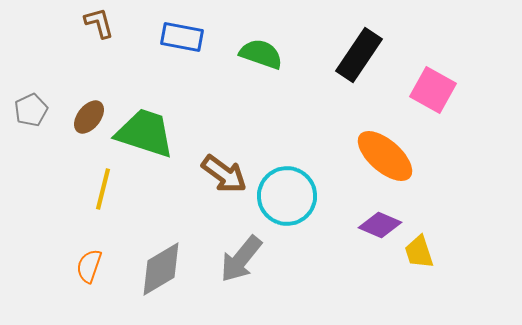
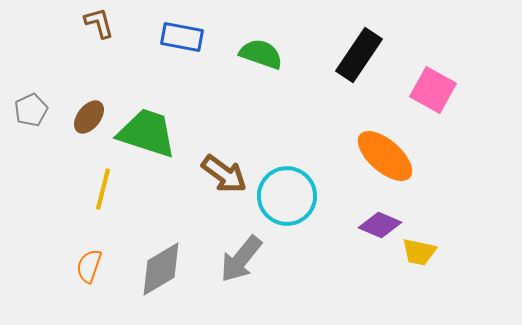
green trapezoid: moved 2 px right
yellow trapezoid: rotated 60 degrees counterclockwise
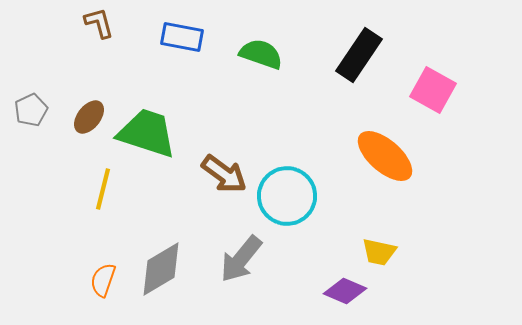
purple diamond: moved 35 px left, 66 px down
yellow trapezoid: moved 40 px left
orange semicircle: moved 14 px right, 14 px down
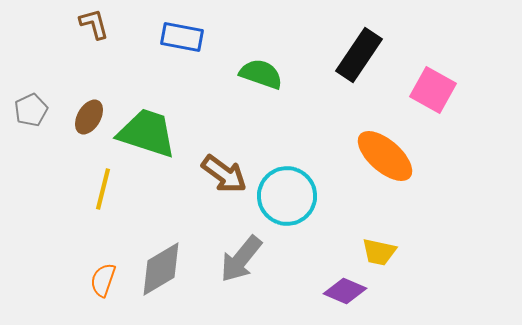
brown L-shape: moved 5 px left, 1 px down
green semicircle: moved 20 px down
brown ellipse: rotated 8 degrees counterclockwise
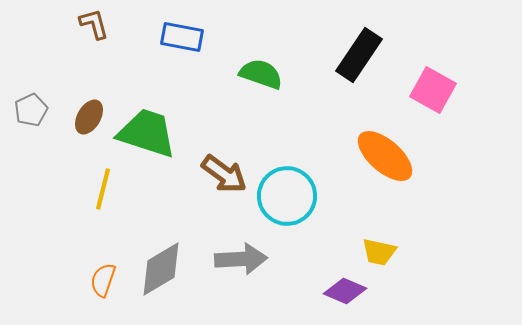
gray arrow: rotated 132 degrees counterclockwise
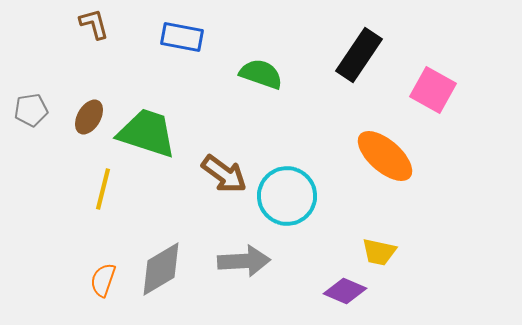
gray pentagon: rotated 16 degrees clockwise
gray arrow: moved 3 px right, 2 px down
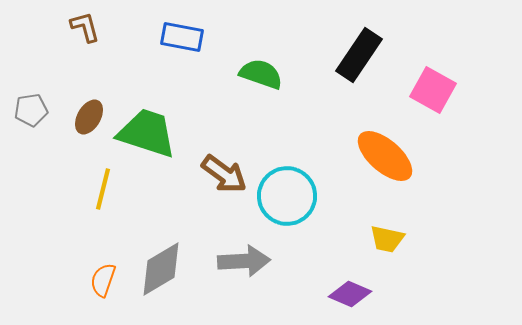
brown L-shape: moved 9 px left, 3 px down
yellow trapezoid: moved 8 px right, 13 px up
purple diamond: moved 5 px right, 3 px down
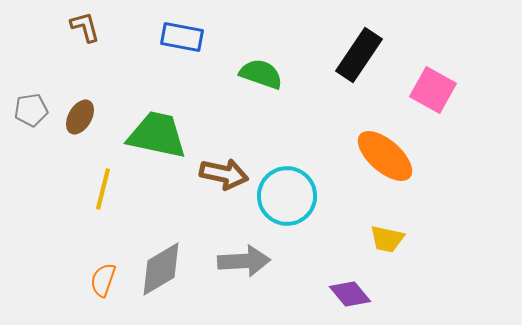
brown ellipse: moved 9 px left
green trapezoid: moved 10 px right, 2 px down; rotated 6 degrees counterclockwise
brown arrow: rotated 24 degrees counterclockwise
purple diamond: rotated 27 degrees clockwise
